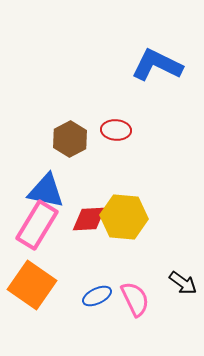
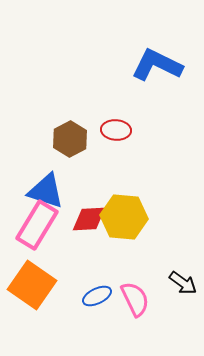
blue triangle: rotated 6 degrees clockwise
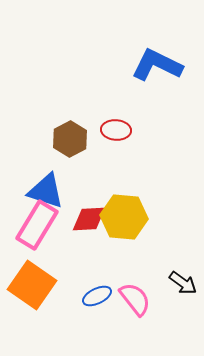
pink semicircle: rotated 12 degrees counterclockwise
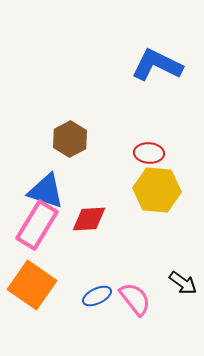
red ellipse: moved 33 px right, 23 px down
yellow hexagon: moved 33 px right, 27 px up
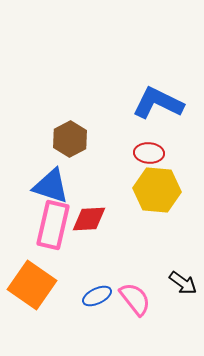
blue L-shape: moved 1 px right, 38 px down
blue triangle: moved 5 px right, 5 px up
pink rectangle: moved 16 px right; rotated 18 degrees counterclockwise
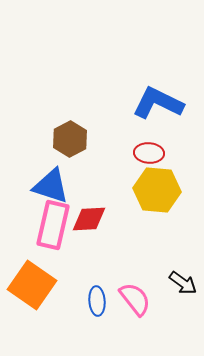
blue ellipse: moved 5 px down; rotated 68 degrees counterclockwise
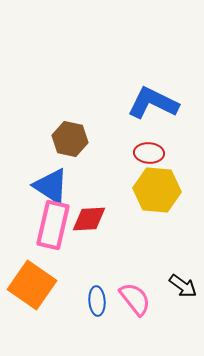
blue L-shape: moved 5 px left
brown hexagon: rotated 20 degrees counterclockwise
blue triangle: rotated 15 degrees clockwise
black arrow: moved 3 px down
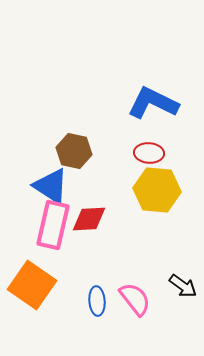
brown hexagon: moved 4 px right, 12 px down
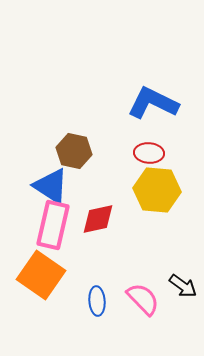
red diamond: moved 9 px right; rotated 9 degrees counterclockwise
orange square: moved 9 px right, 10 px up
pink semicircle: moved 8 px right; rotated 6 degrees counterclockwise
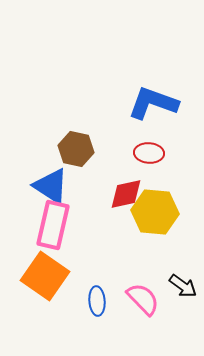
blue L-shape: rotated 6 degrees counterclockwise
brown hexagon: moved 2 px right, 2 px up
yellow hexagon: moved 2 px left, 22 px down
red diamond: moved 28 px right, 25 px up
orange square: moved 4 px right, 1 px down
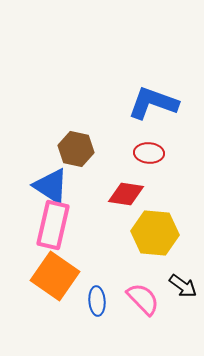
red diamond: rotated 21 degrees clockwise
yellow hexagon: moved 21 px down
orange square: moved 10 px right
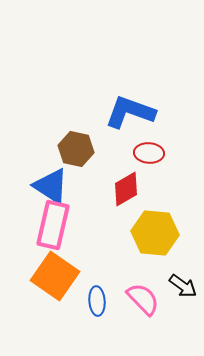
blue L-shape: moved 23 px left, 9 px down
red diamond: moved 5 px up; rotated 39 degrees counterclockwise
